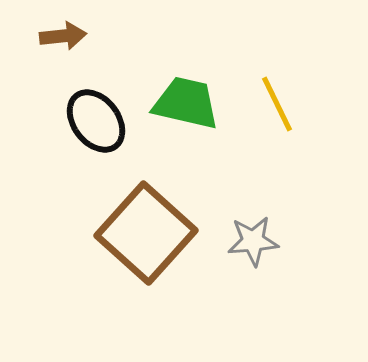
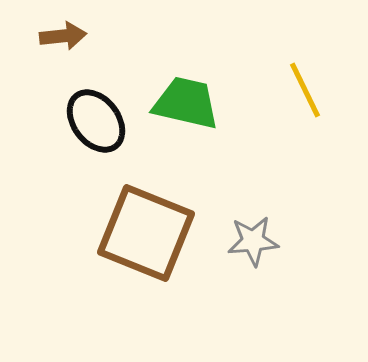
yellow line: moved 28 px right, 14 px up
brown square: rotated 20 degrees counterclockwise
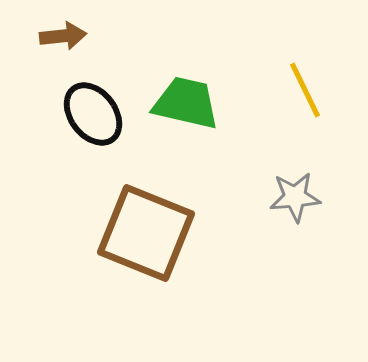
black ellipse: moved 3 px left, 7 px up
gray star: moved 42 px right, 44 px up
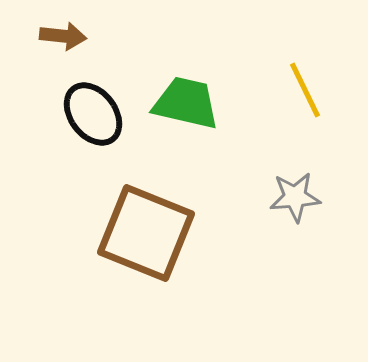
brown arrow: rotated 12 degrees clockwise
